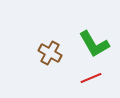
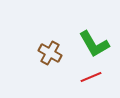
red line: moved 1 px up
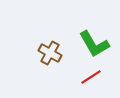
red line: rotated 10 degrees counterclockwise
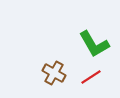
brown cross: moved 4 px right, 20 px down
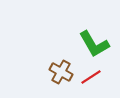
brown cross: moved 7 px right, 1 px up
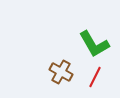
red line: moved 4 px right; rotated 30 degrees counterclockwise
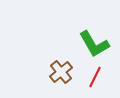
brown cross: rotated 20 degrees clockwise
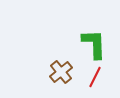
green L-shape: rotated 152 degrees counterclockwise
